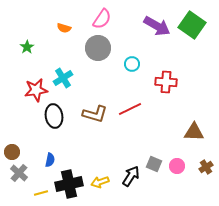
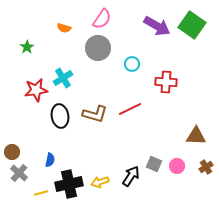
black ellipse: moved 6 px right
brown triangle: moved 2 px right, 4 px down
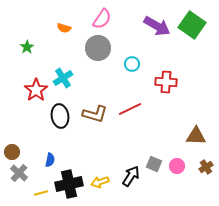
red star: rotated 25 degrees counterclockwise
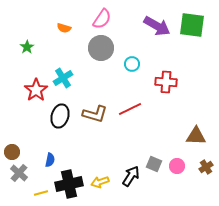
green square: rotated 28 degrees counterclockwise
gray circle: moved 3 px right
black ellipse: rotated 25 degrees clockwise
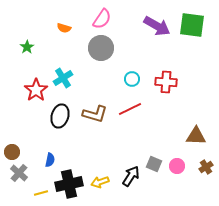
cyan circle: moved 15 px down
